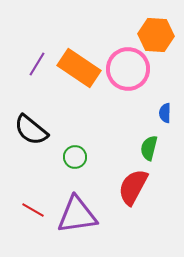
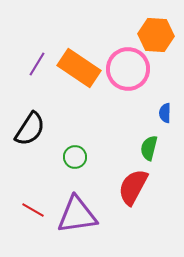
black semicircle: moved 1 px left, 1 px up; rotated 96 degrees counterclockwise
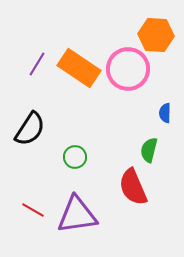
green semicircle: moved 2 px down
red semicircle: rotated 51 degrees counterclockwise
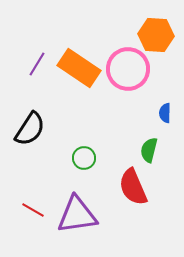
green circle: moved 9 px right, 1 px down
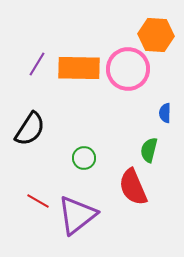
orange rectangle: rotated 33 degrees counterclockwise
red line: moved 5 px right, 9 px up
purple triangle: rotated 30 degrees counterclockwise
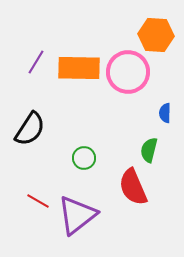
purple line: moved 1 px left, 2 px up
pink circle: moved 3 px down
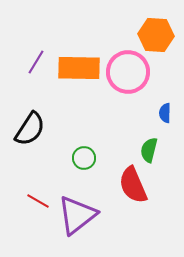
red semicircle: moved 2 px up
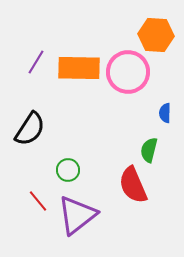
green circle: moved 16 px left, 12 px down
red line: rotated 20 degrees clockwise
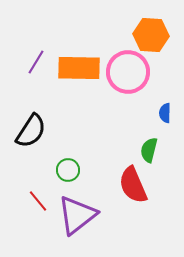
orange hexagon: moved 5 px left
black semicircle: moved 1 px right, 2 px down
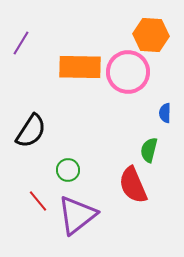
purple line: moved 15 px left, 19 px up
orange rectangle: moved 1 px right, 1 px up
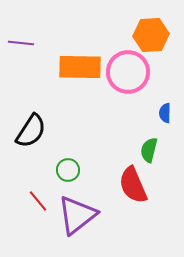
orange hexagon: rotated 8 degrees counterclockwise
purple line: rotated 65 degrees clockwise
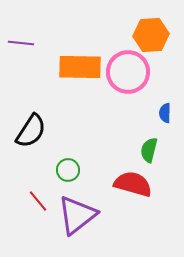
red semicircle: moved 1 px up; rotated 129 degrees clockwise
